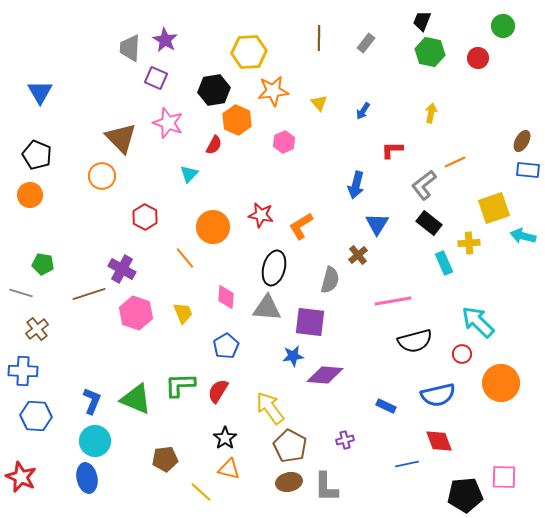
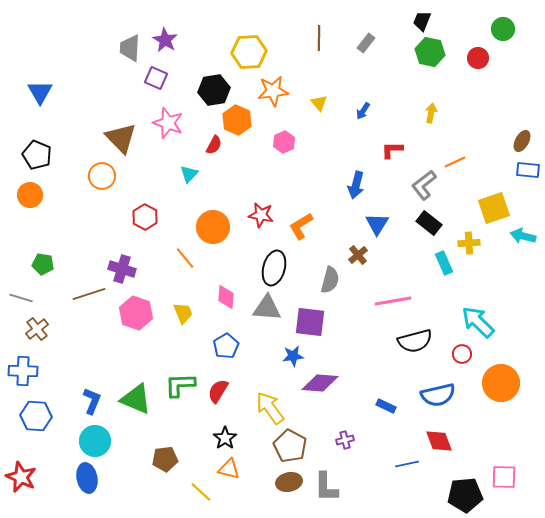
green circle at (503, 26): moved 3 px down
purple cross at (122, 269): rotated 12 degrees counterclockwise
gray line at (21, 293): moved 5 px down
purple diamond at (325, 375): moved 5 px left, 8 px down
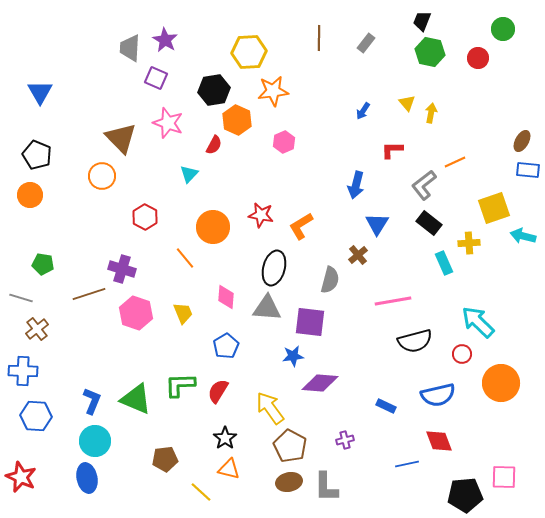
yellow triangle at (319, 103): moved 88 px right
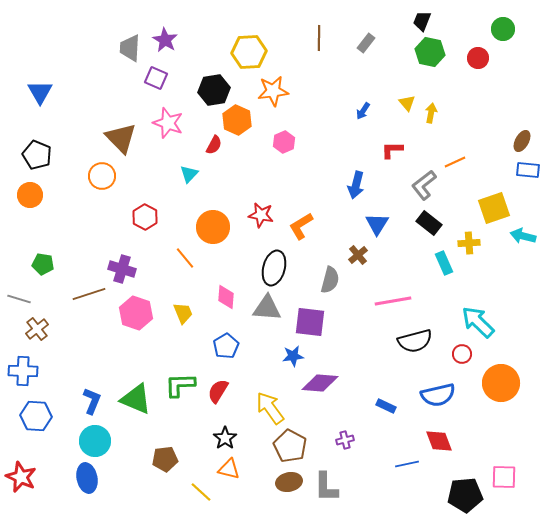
gray line at (21, 298): moved 2 px left, 1 px down
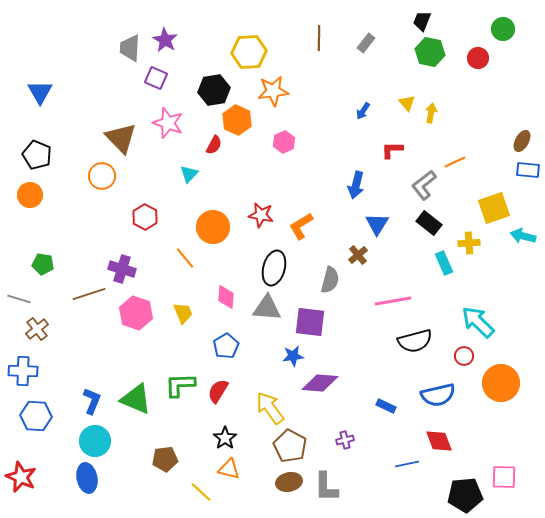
red circle at (462, 354): moved 2 px right, 2 px down
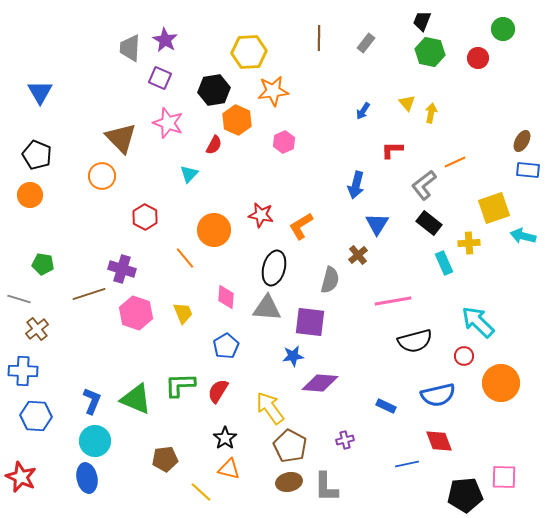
purple square at (156, 78): moved 4 px right
orange circle at (213, 227): moved 1 px right, 3 px down
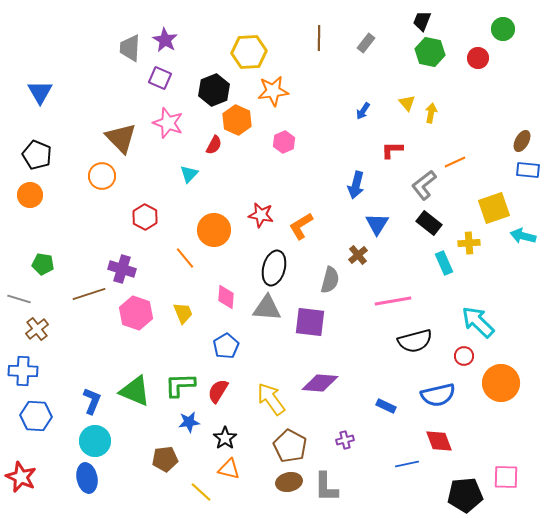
black hexagon at (214, 90): rotated 12 degrees counterclockwise
blue star at (293, 356): moved 104 px left, 66 px down
green triangle at (136, 399): moved 1 px left, 8 px up
yellow arrow at (270, 408): moved 1 px right, 9 px up
pink square at (504, 477): moved 2 px right
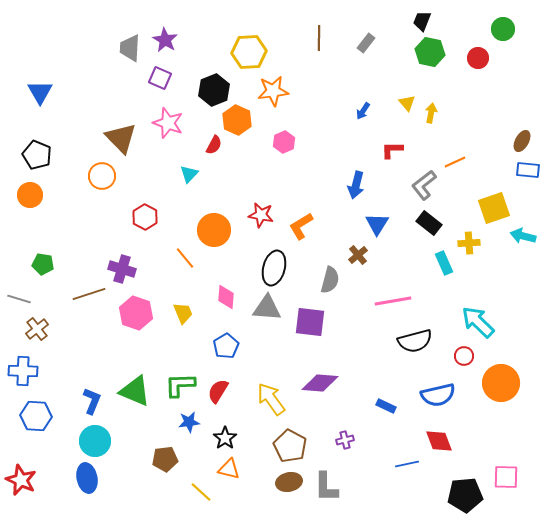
red star at (21, 477): moved 3 px down
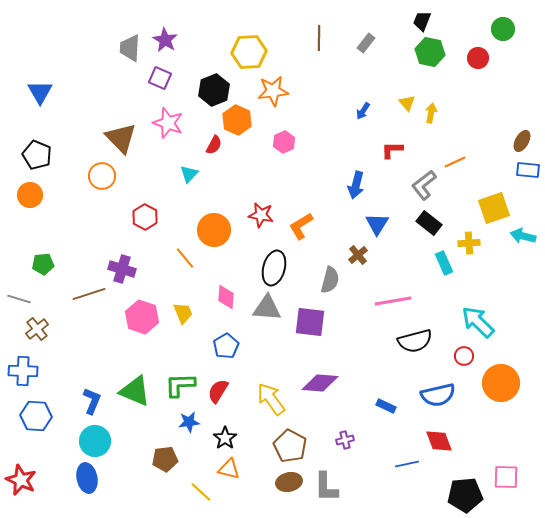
green pentagon at (43, 264): rotated 15 degrees counterclockwise
pink hexagon at (136, 313): moved 6 px right, 4 px down
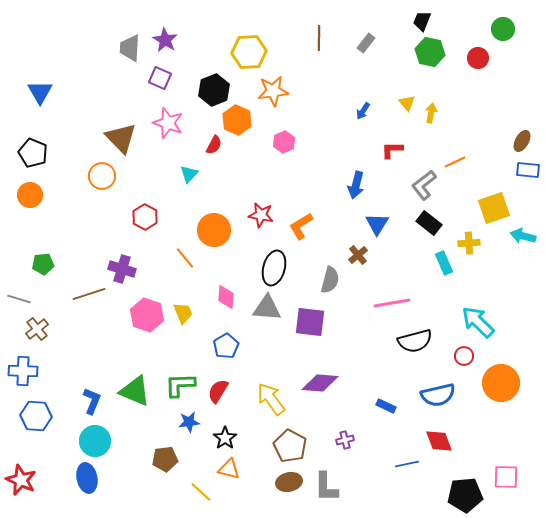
black pentagon at (37, 155): moved 4 px left, 2 px up
pink line at (393, 301): moved 1 px left, 2 px down
pink hexagon at (142, 317): moved 5 px right, 2 px up
